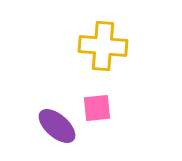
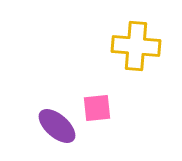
yellow cross: moved 33 px right
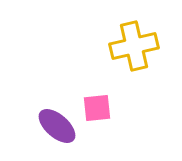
yellow cross: moved 2 px left; rotated 18 degrees counterclockwise
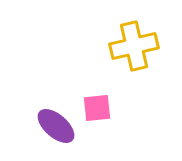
purple ellipse: moved 1 px left
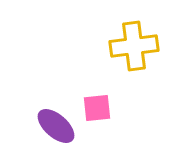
yellow cross: rotated 6 degrees clockwise
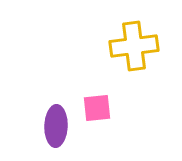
purple ellipse: rotated 51 degrees clockwise
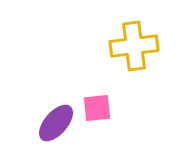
purple ellipse: moved 3 px up; rotated 39 degrees clockwise
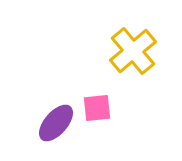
yellow cross: moved 1 px left, 5 px down; rotated 33 degrees counterclockwise
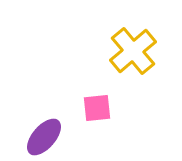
purple ellipse: moved 12 px left, 14 px down
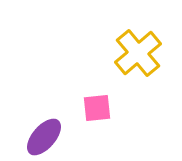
yellow cross: moved 5 px right, 2 px down
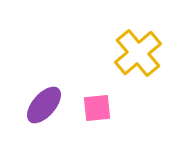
purple ellipse: moved 32 px up
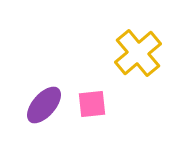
pink square: moved 5 px left, 4 px up
